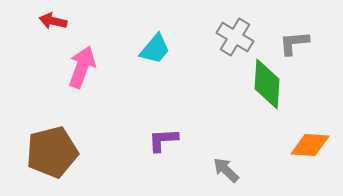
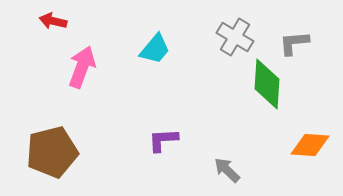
gray arrow: moved 1 px right
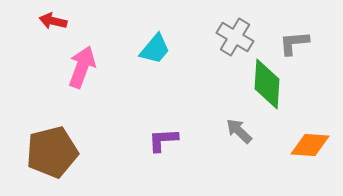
gray arrow: moved 12 px right, 39 px up
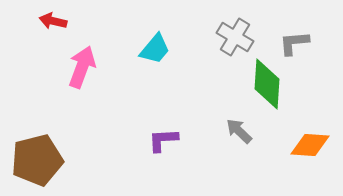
brown pentagon: moved 15 px left, 8 px down
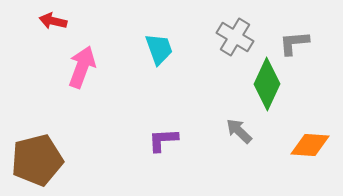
cyan trapezoid: moved 4 px right; rotated 60 degrees counterclockwise
green diamond: rotated 21 degrees clockwise
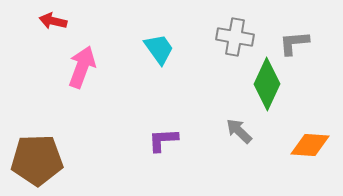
gray cross: rotated 21 degrees counterclockwise
cyan trapezoid: rotated 16 degrees counterclockwise
brown pentagon: rotated 12 degrees clockwise
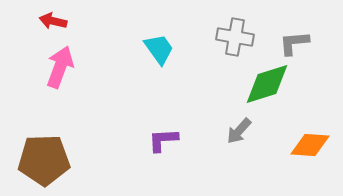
pink arrow: moved 22 px left
green diamond: rotated 48 degrees clockwise
gray arrow: rotated 92 degrees counterclockwise
brown pentagon: moved 7 px right
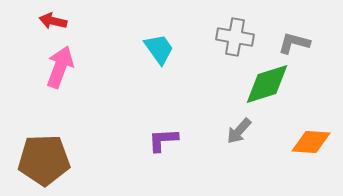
gray L-shape: rotated 20 degrees clockwise
orange diamond: moved 1 px right, 3 px up
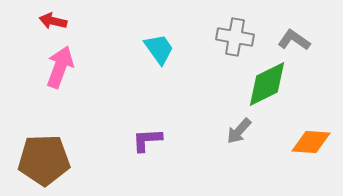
gray L-shape: moved 3 px up; rotated 20 degrees clockwise
green diamond: rotated 9 degrees counterclockwise
purple L-shape: moved 16 px left
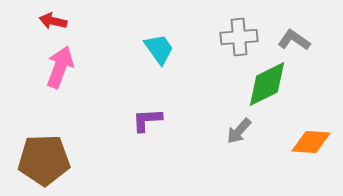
gray cross: moved 4 px right; rotated 15 degrees counterclockwise
purple L-shape: moved 20 px up
